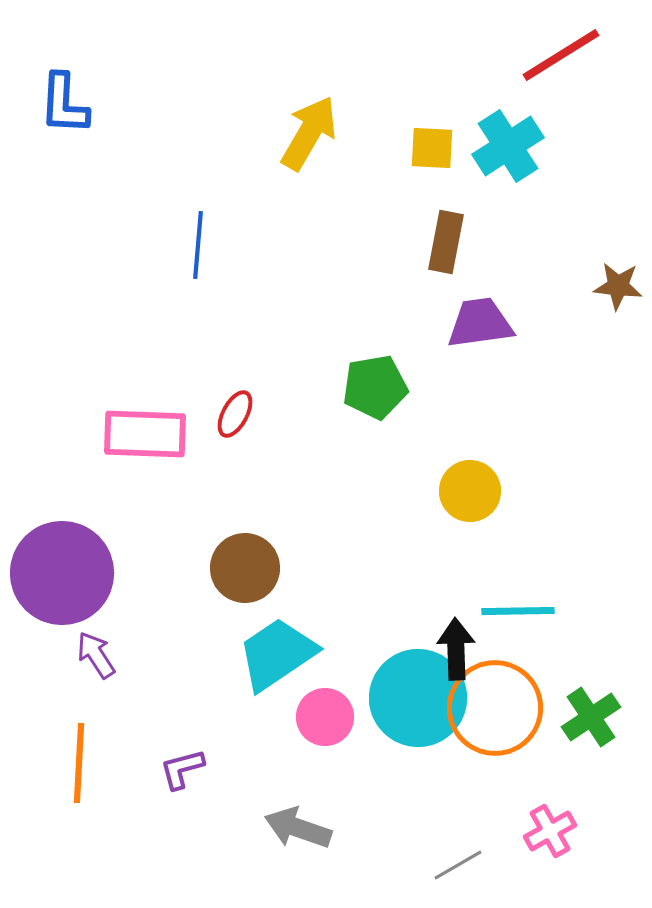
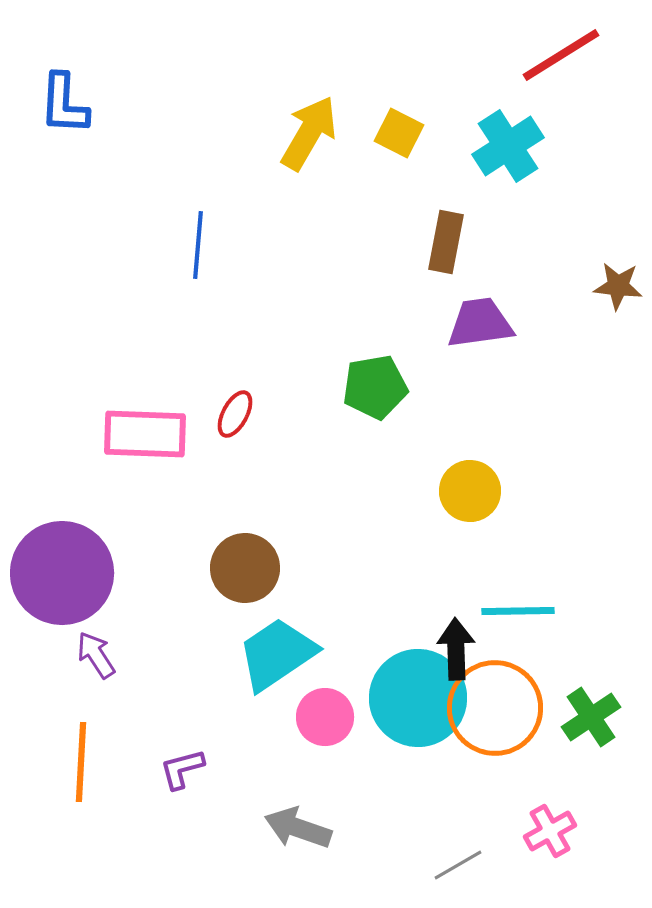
yellow square: moved 33 px left, 15 px up; rotated 24 degrees clockwise
orange line: moved 2 px right, 1 px up
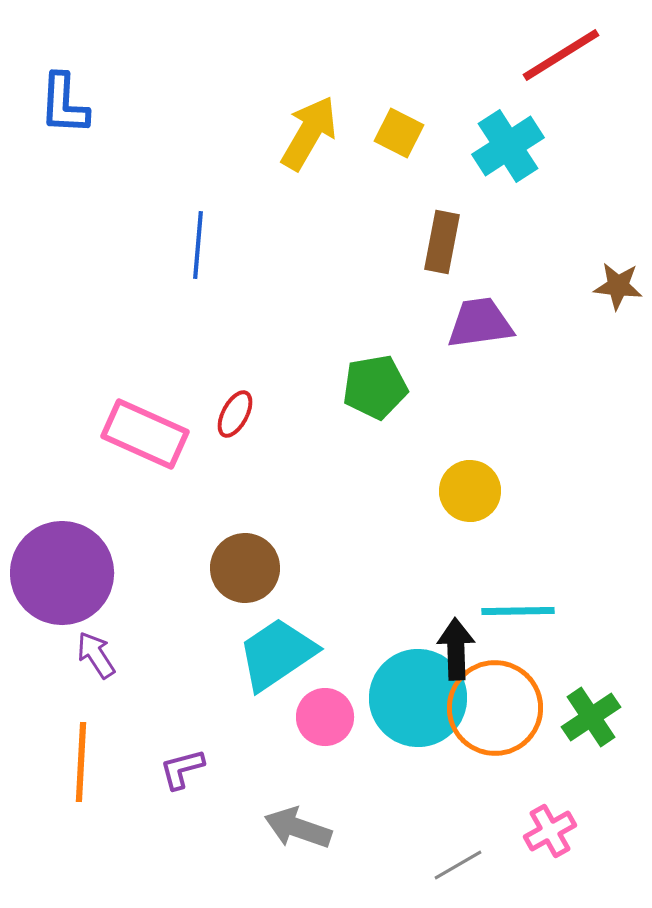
brown rectangle: moved 4 px left
pink rectangle: rotated 22 degrees clockwise
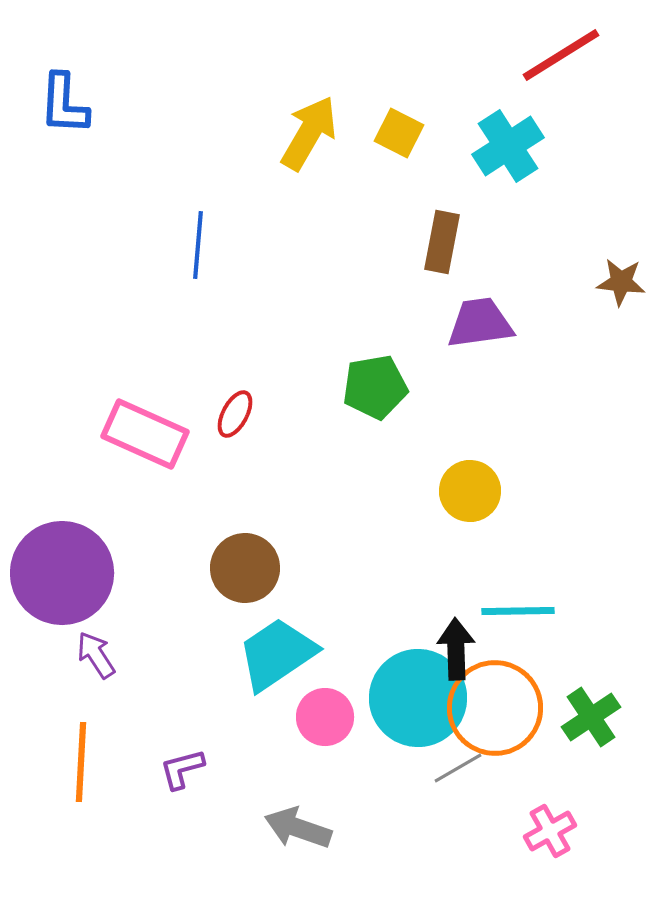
brown star: moved 3 px right, 4 px up
gray line: moved 97 px up
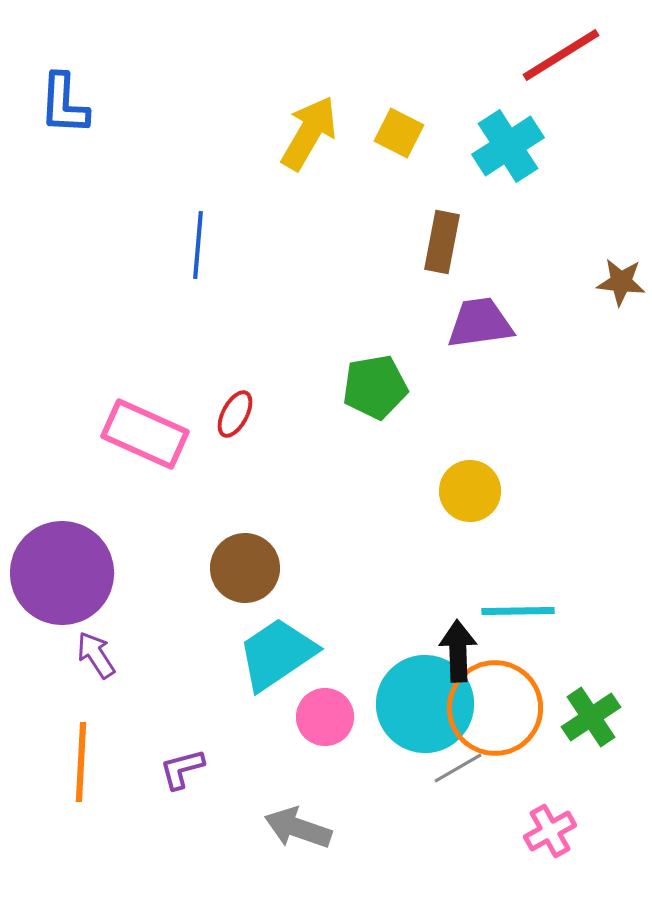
black arrow: moved 2 px right, 2 px down
cyan circle: moved 7 px right, 6 px down
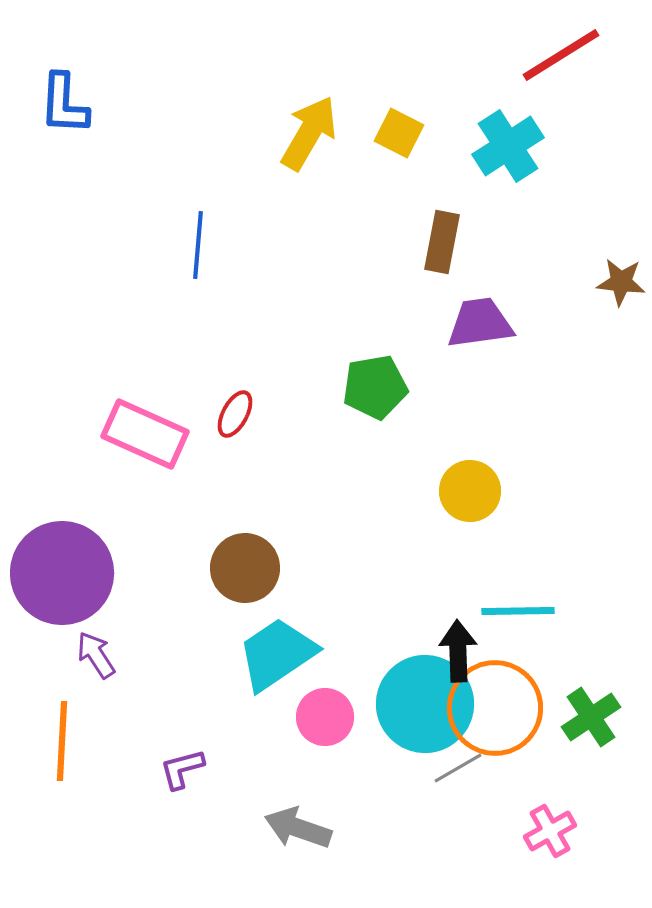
orange line: moved 19 px left, 21 px up
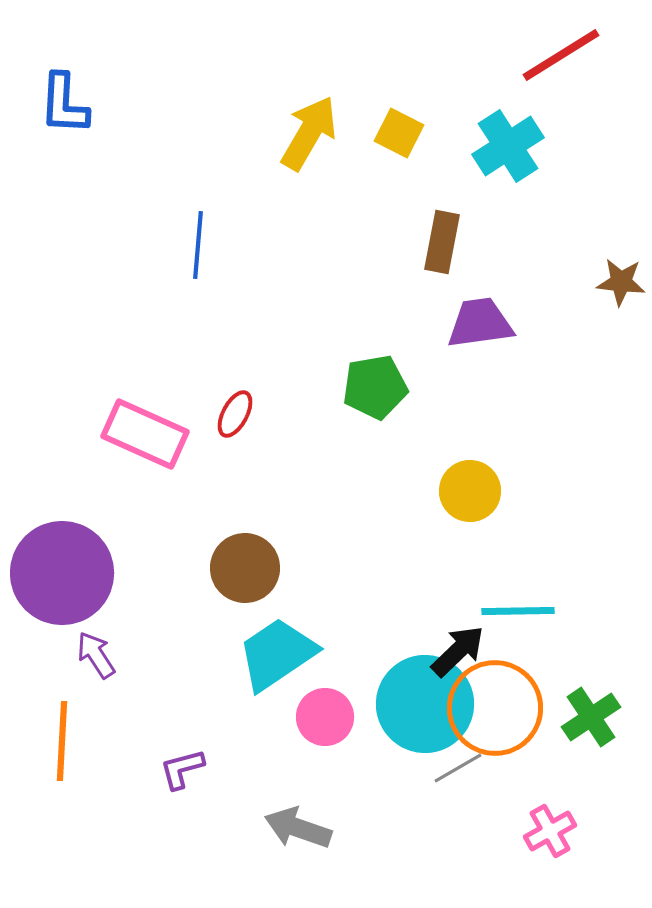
black arrow: rotated 48 degrees clockwise
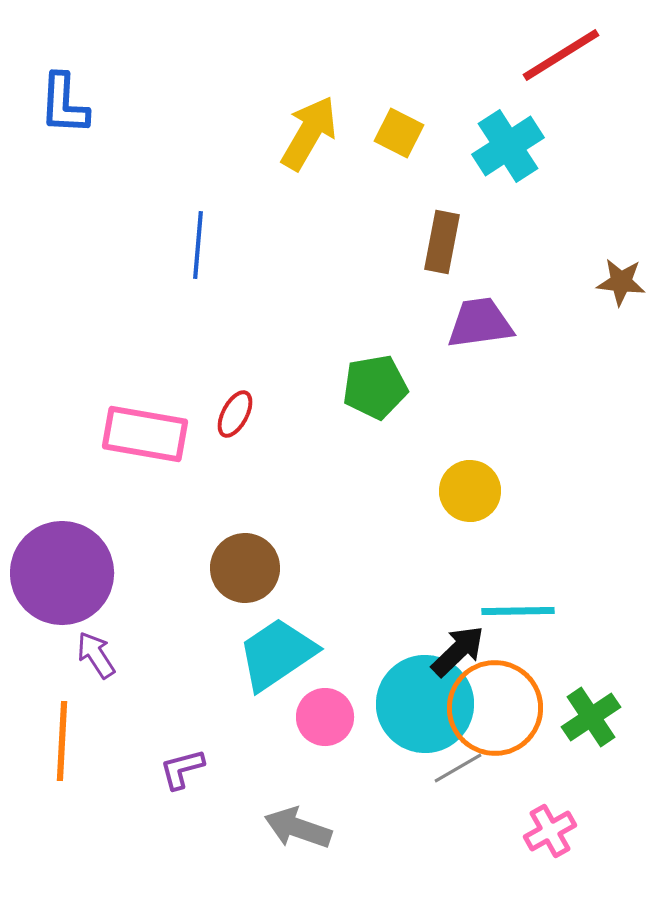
pink rectangle: rotated 14 degrees counterclockwise
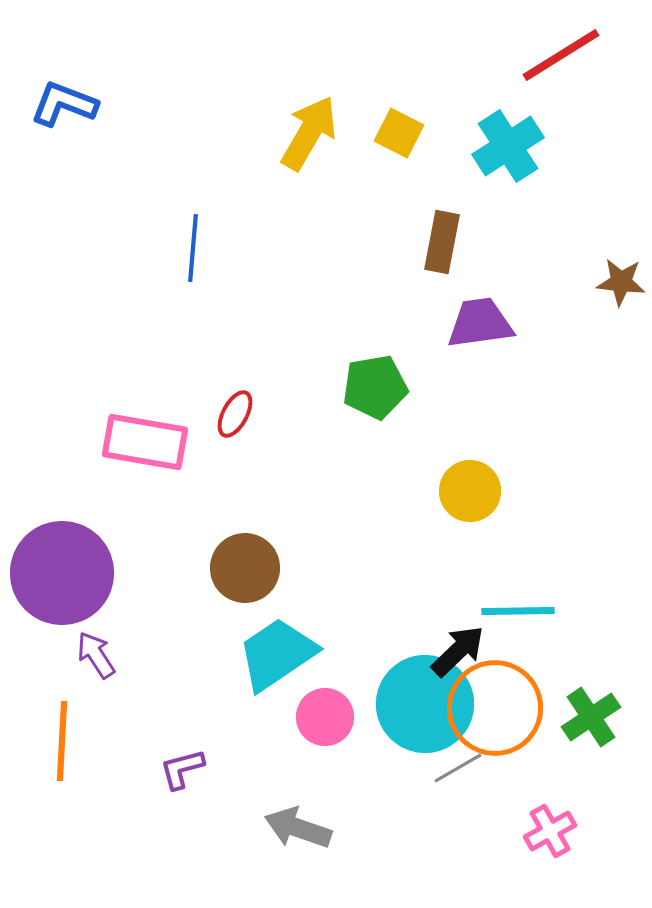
blue L-shape: rotated 108 degrees clockwise
blue line: moved 5 px left, 3 px down
pink rectangle: moved 8 px down
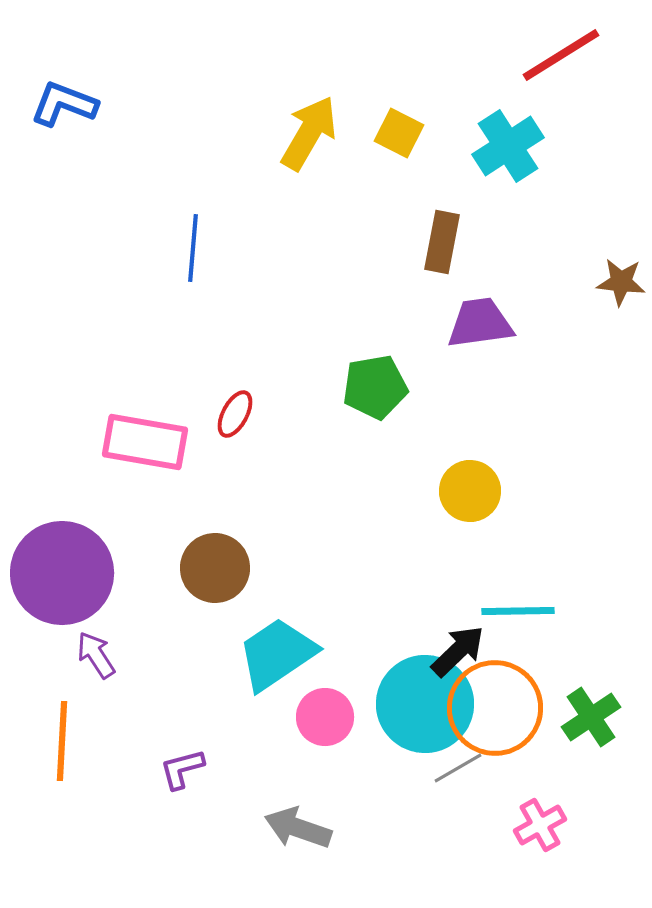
brown circle: moved 30 px left
pink cross: moved 10 px left, 6 px up
